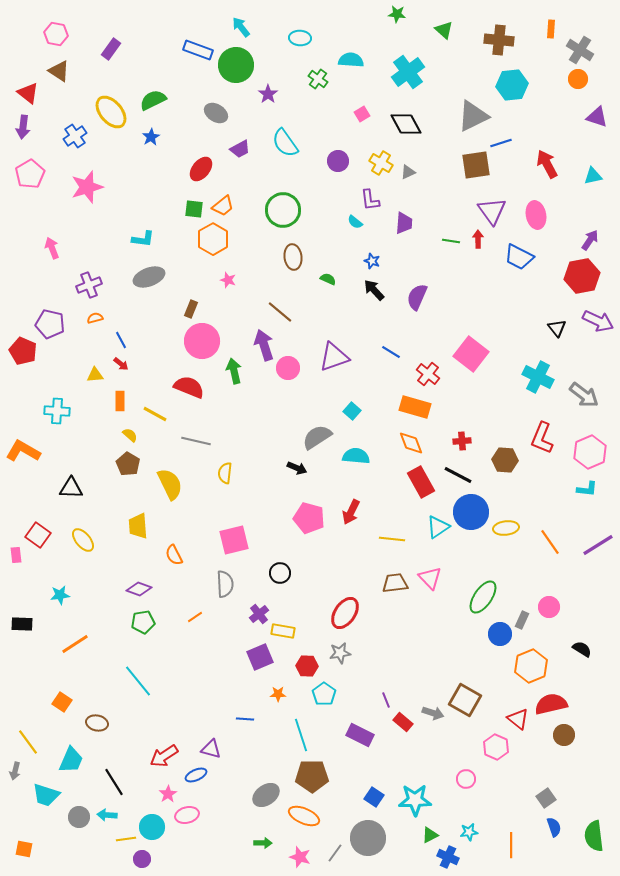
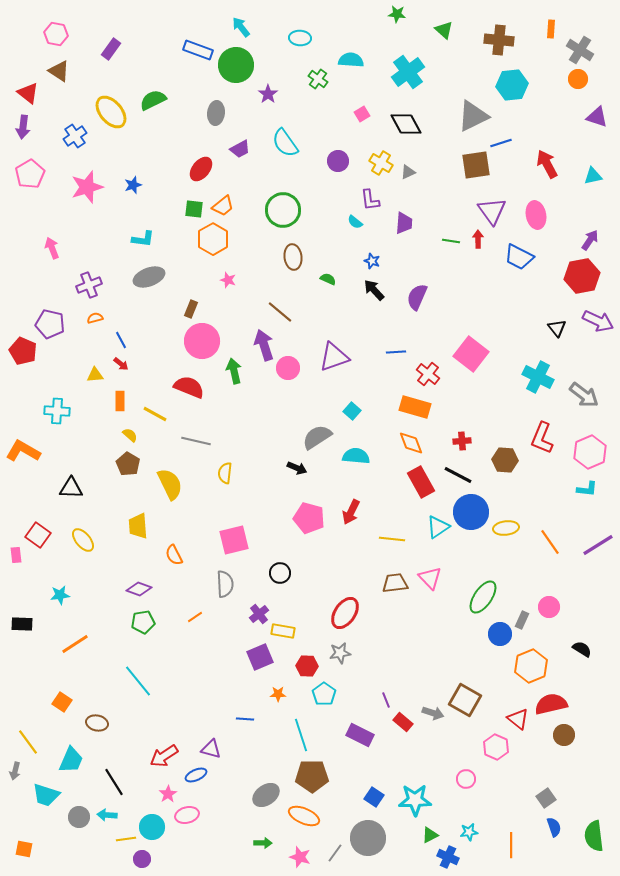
gray ellipse at (216, 113): rotated 65 degrees clockwise
blue star at (151, 137): moved 18 px left, 48 px down; rotated 12 degrees clockwise
blue line at (391, 352): moved 5 px right; rotated 36 degrees counterclockwise
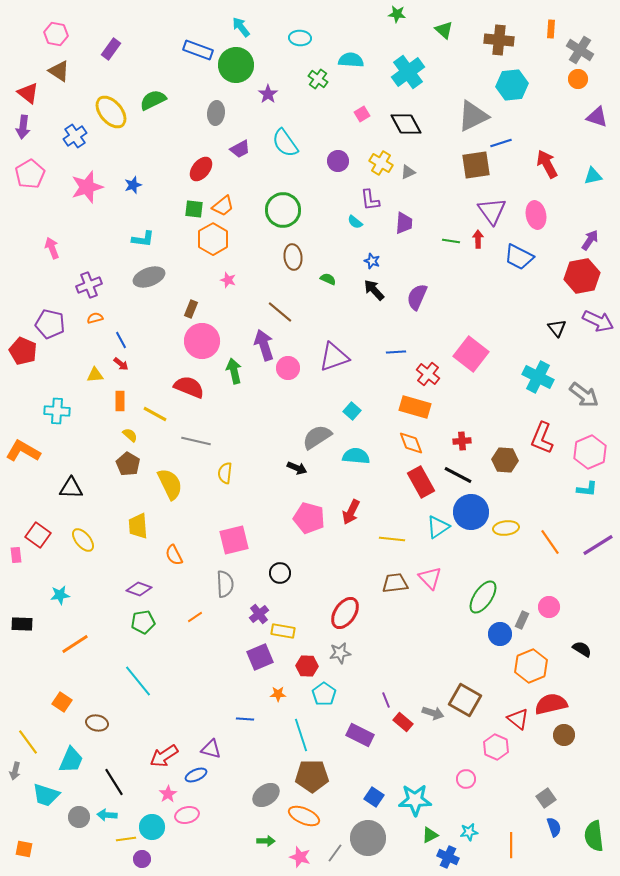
green arrow at (263, 843): moved 3 px right, 2 px up
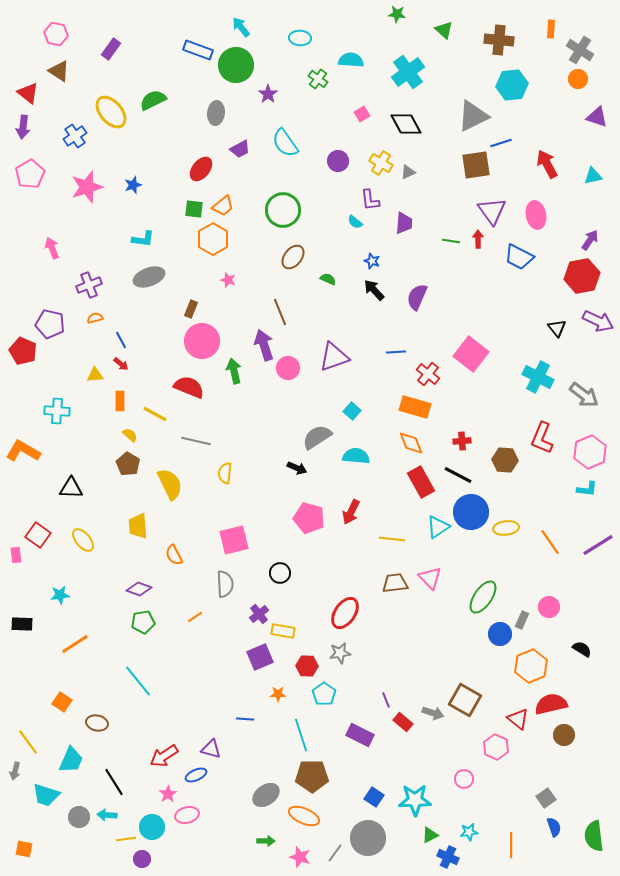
brown ellipse at (293, 257): rotated 45 degrees clockwise
brown line at (280, 312): rotated 28 degrees clockwise
pink circle at (466, 779): moved 2 px left
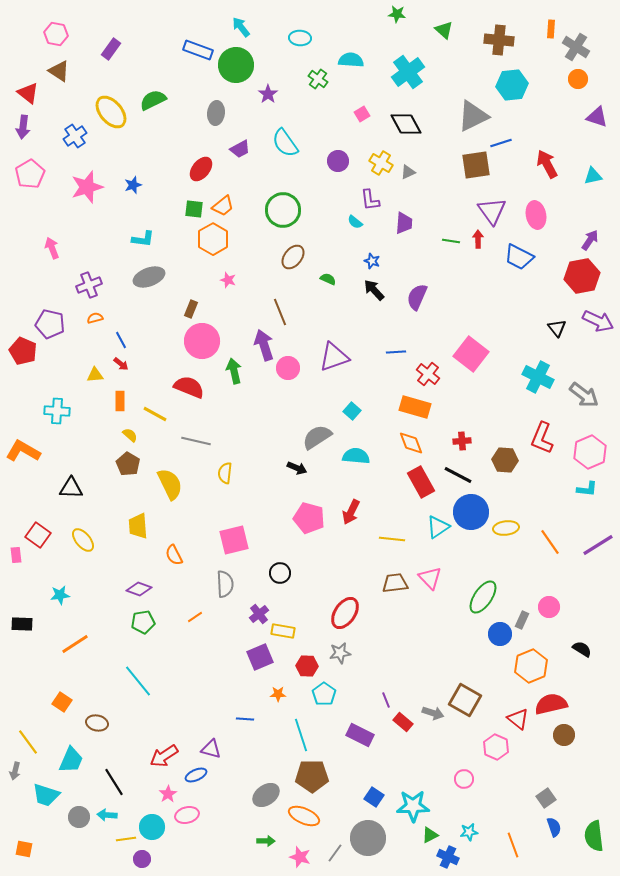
gray cross at (580, 50): moved 4 px left, 3 px up
cyan star at (415, 800): moved 2 px left, 6 px down
orange line at (511, 845): moved 2 px right; rotated 20 degrees counterclockwise
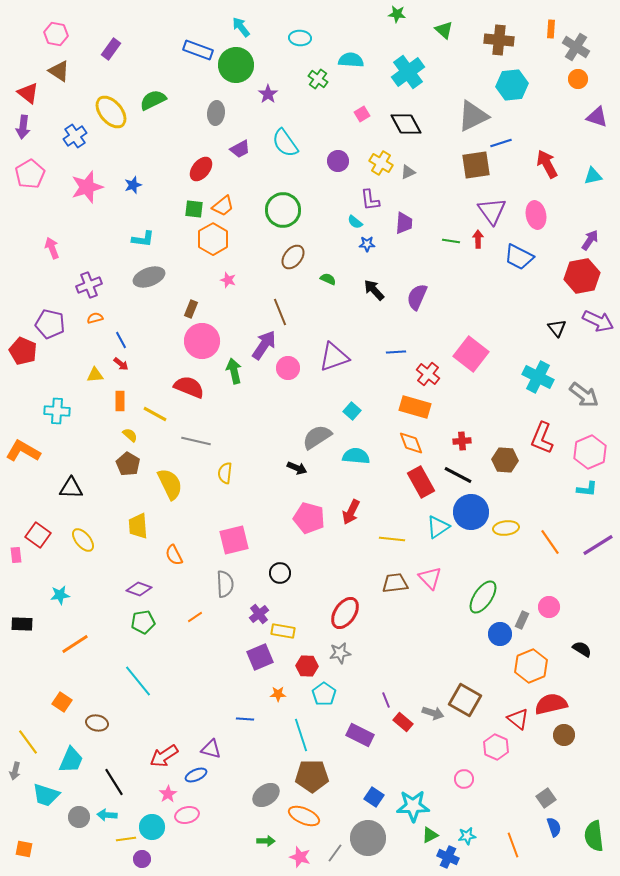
blue star at (372, 261): moved 5 px left, 17 px up; rotated 21 degrees counterclockwise
purple arrow at (264, 345): rotated 52 degrees clockwise
cyan star at (469, 832): moved 2 px left, 4 px down
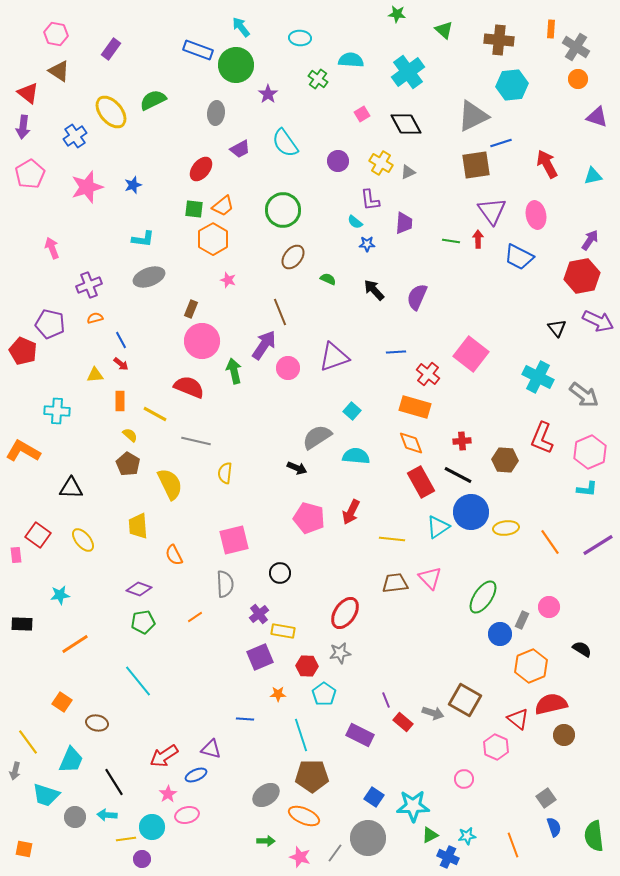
gray circle at (79, 817): moved 4 px left
